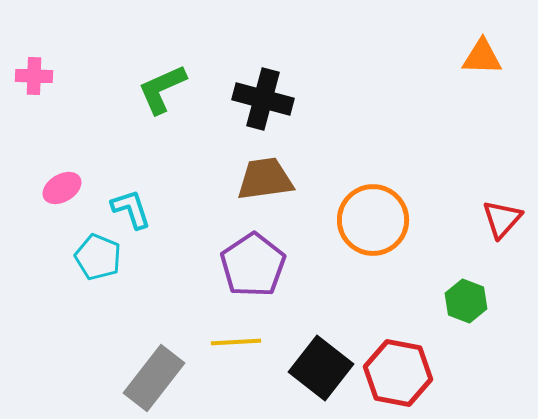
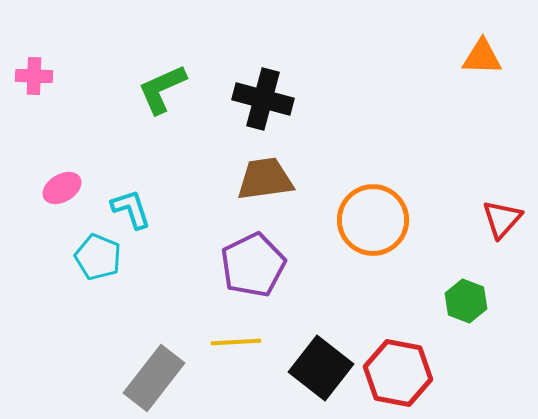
purple pentagon: rotated 8 degrees clockwise
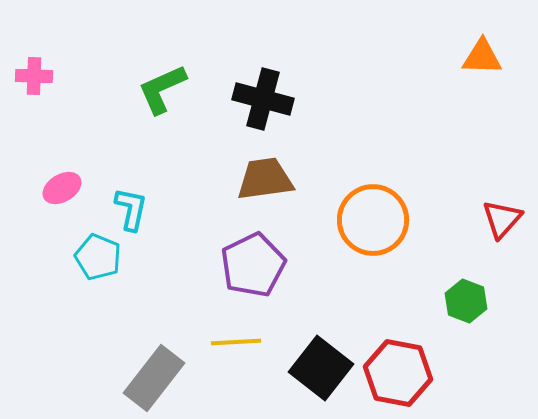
cyan L-shape: rotated 30 degrees clockwise
